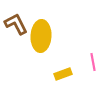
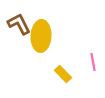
brown L-shape: moved 3 px right
yellow rectangle: rotated 66 degrees clockwise
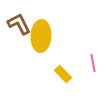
pink line: moved 1 px down
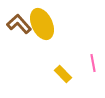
brown L-shape: rotated 15 degrees counterclockwise
yellow ellipse: moved 1 px right, 12 px up; rotated 28 degrees counterclockwise
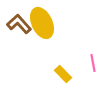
yellow ellipse: moved 1 px up
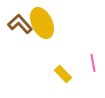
brown L-shape: moved 1 px right
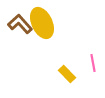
yellow rectangle: moved 4 px right
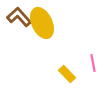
brown L-shape: moved 1 px left, 7 px up
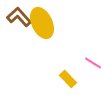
pink line: rotated 48 degrees counterclockwise
yellow rectangle: moved 1 px right, 5 px down
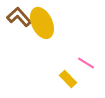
pink line: moved 7 px left
